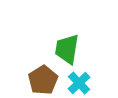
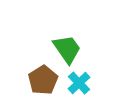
green trapezoid: rotated 136 degrees clockwise
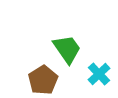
cyan cross: moved 20 px right, 9 px up
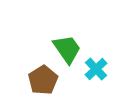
cyan cross: moved 3 px left, 5 px up
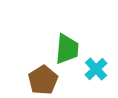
green trapezoid: rotated 40 degrees clockwise
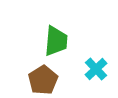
green trapezoid: moved 11 px left, 8 px up
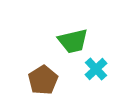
green trapezoid: moved 17 px right; rotated 72 degrees clockwise
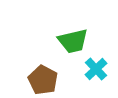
brown pentagon: rotated 12 degrees counterclockwise
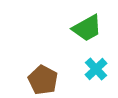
green trapezoid: moved 14 px right, 13 px up; rotated 16 degrees counterclockwise
